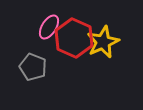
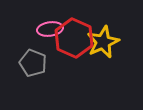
pink ellipse: moved 1 px right, 2 px down; rotated 50 degrees clockwise
gray pentagon: moved 4 px up
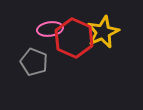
yellow star: moved 10 px up
gray pentagon: moved 1 px right, 1 px up
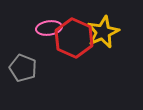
pink ellipse: moved 1 px left, 1 px up
gray pentagon: moved 11 px left, 6 px down
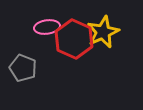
pink ellipse: moved 2 px left, 1 px up
red hexagon: moved 1 px down
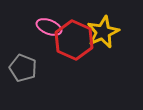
pink ellipse: moved 2 px right; rotated 30 degrees clockwise
red hexagon: moved 1 px down
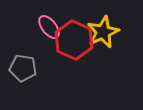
pink ellipse: rotated 30 degrees clockwise
gray pentagon: rotated 12 degrees counterclockwise
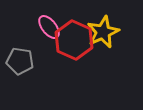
gray pentagon: moved 3 px left, 7 px up
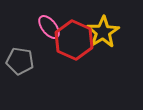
yellow star: rotated 8 degrees counterclockwise
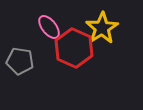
yellow star: moved 1 px left, 4 px up
red hexagon: moved 8 px down
